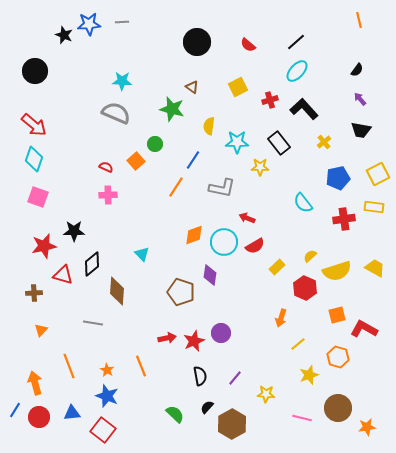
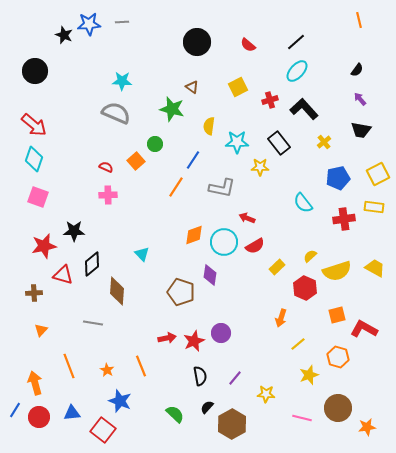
blue star at (107, 396): moved 13 px right, 5 px down
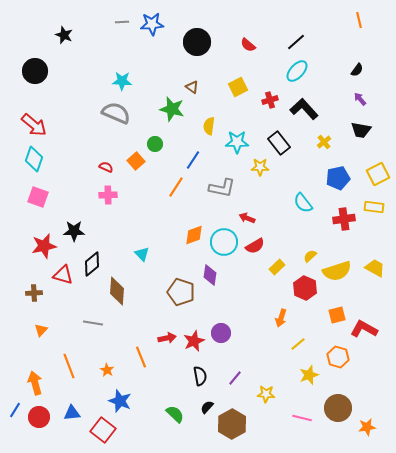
blue star at (89, 24): moved 63 px right
orange line at (141, 366): moved 9 px up
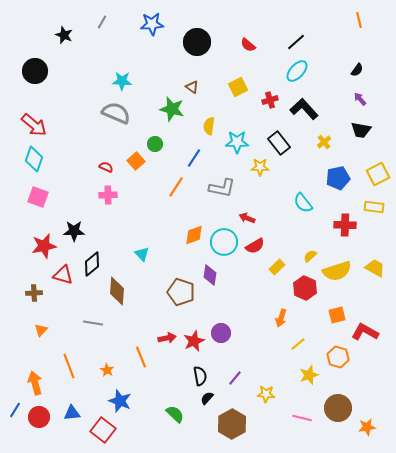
gray line at (122, 22): moved 20 px left; rotated 56 degrees counterclockwise
blue line at (193, 160): moved 1 px right, 2 px up
red cross at (344, 219): moved 1 px right, 6 px down; rotated 10 degrees clockwise
red L-shape at (364, 329): moved 1 px right, 3 px down
black semicircle at (207, 407): moved 9 px up
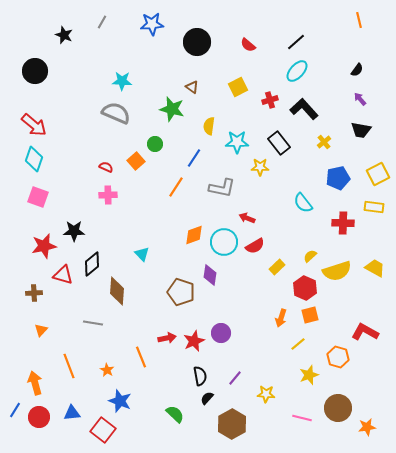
red cross at (345, 225): moved 2 px left, 2 px up
orange square at (337, 315): moved 27 px left
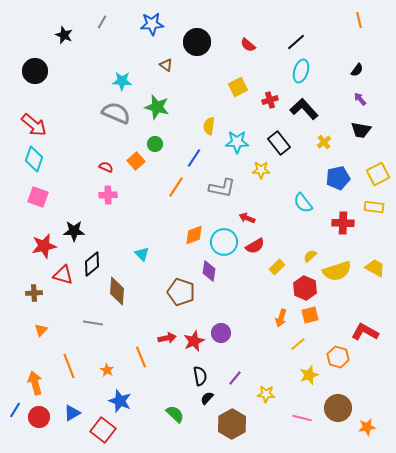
cyan ellipse at (297, 71): moved 4 px right; rotated 25 degrees counterclockwise
brown triangle at (192, 87): moved 26 px left, 22 px up
green star at (172, 109): moved 15 px left, 2 px up
yellow star at (260, 167): moved 1 px right, 3 px down
purple diamond at (210, 275): moved 1 px left, 4 px up
blue triangle at (72, 413): rotated 24 degrees counterclockwise
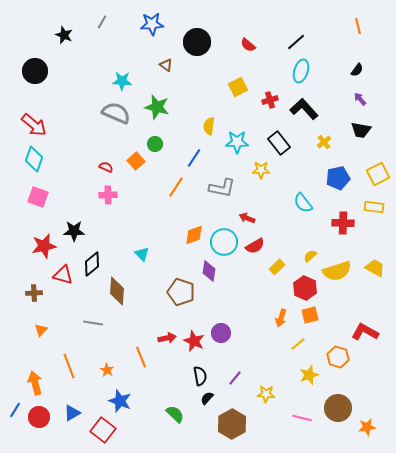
orange line at (359, 20): moved 1 px left, 6 px down
red star at (194, 341): rotated 25 degrees counterclockwise
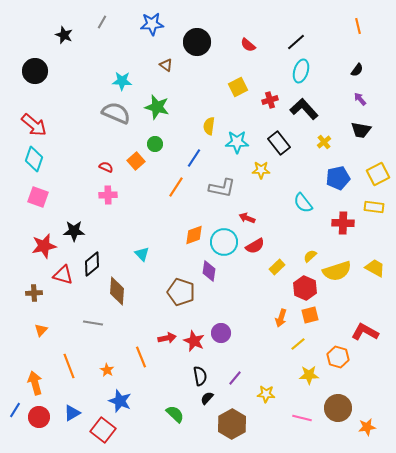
yellow star at (309, 375): rotated 18 degrees clockwise
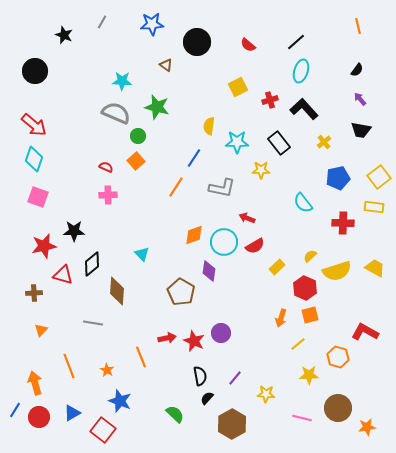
green circle at (155, 144): moved 17 px left, 8 px up
yellow square at (378, 174): moved 1 px right, 3 px down; rotated 10 degrees counterclockwise
brown pentagon at (181, 292): rotated 12 degrees clockwise
